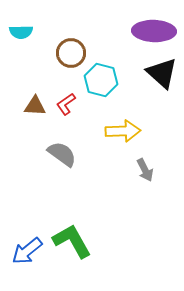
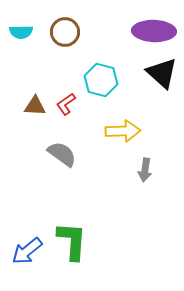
brown circle: moved 6 px left, 21 px up
gray arrow: rotated 35 degrees clockwise
green L-shape: rotated 33 degrees clockwise
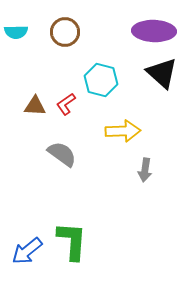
cyan semicircle: moved 5 px left
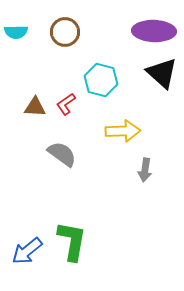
brown triangle: moved 1 px down
green L-shape: rotated 6 degrees clockwise
